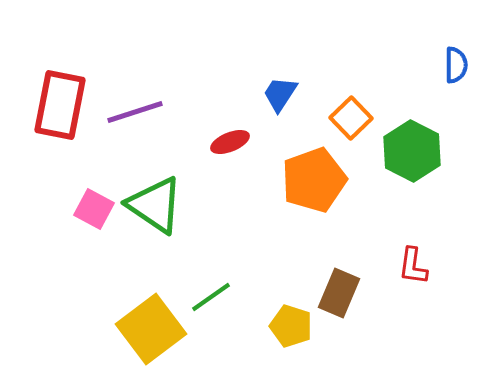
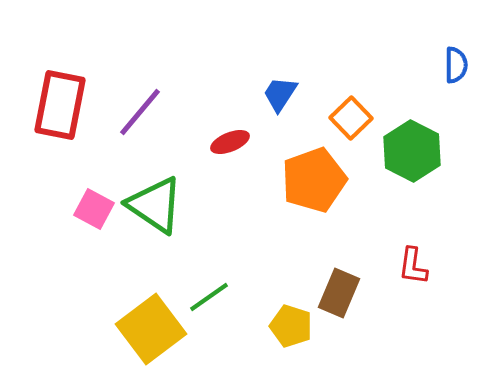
purple line: moved 5 px right; rotated 32 degrees counterclockwise
green line: moved 2 px left
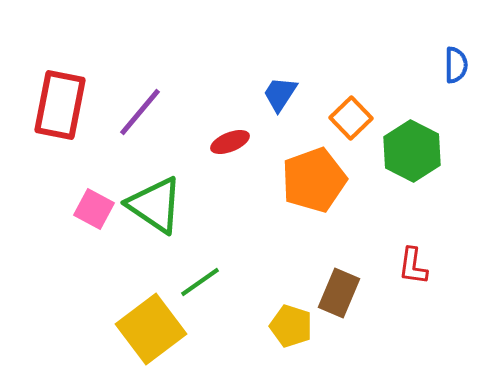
green line: moved 9 px left, 15 px up
